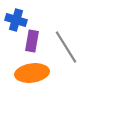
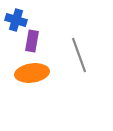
gray line: moved 13 px right, 8 px down; rotated 12 degrees clockwise
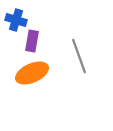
gray line: moved 1 px down
orange ellipse: rotated 16 degrees counterclockwise
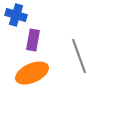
blue cross: moved 5 px up
purple rectangle: moved 1 px right, 1 px up
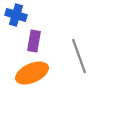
purple rectangle: moved 1 px right, 1 px down
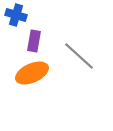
gray line: rotated 28 degrees counterclockwise
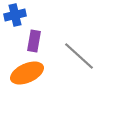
blue cross: moved 1 px left; rotated 30 degrees counterclockwise
orange ellipse: moved 5 px left
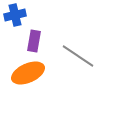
gray line: moved 1 px left; rotated 8 degrees counterclockwise
orange ellipse: moved 1 px right
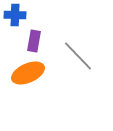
blue cross: rotated 15 degrees clockwise
gray line: rotated 12 degrees clockwise
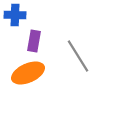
gray line: rotated 12 degrees clockwise
